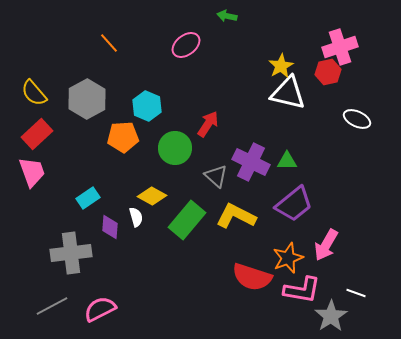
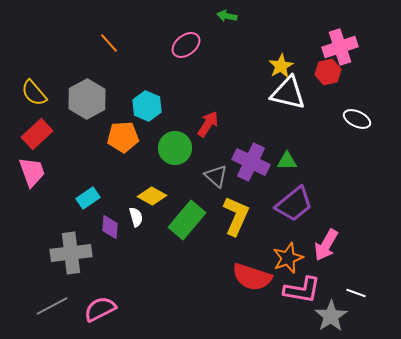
yellow L-shape: rotated 87 degrees clockwise
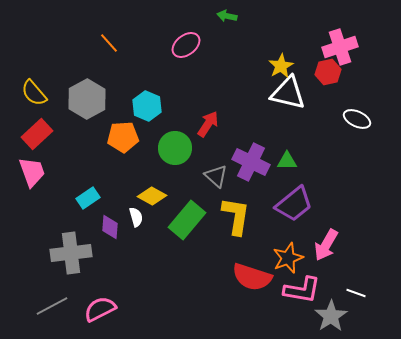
yellow L-shape: rotated 15 degrees counterclockwise
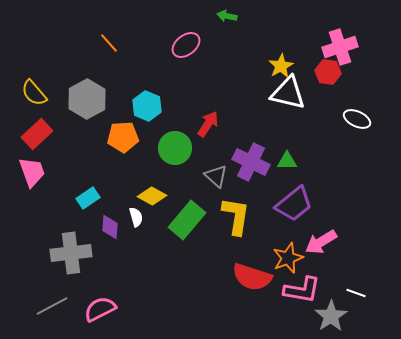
red hexagon: rotated 20 degrees clockwise
pink arrow: moved 5 px left, 3 px up; rotated 28 degrees clockwise
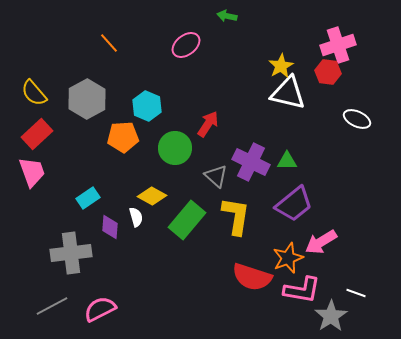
pink cross: moved 2 px left, 2 px up
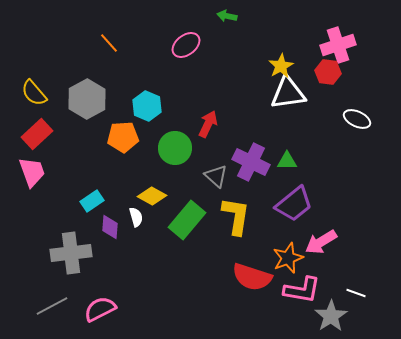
white triangle: rotated 21 degrees counterclockwise
red arrow: rotated 8 degrees counterclockwise
cyan rectangle: moved 4 px right, 3 px down
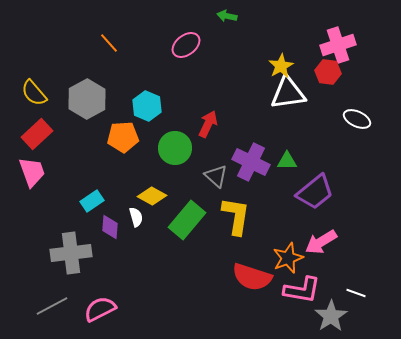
purple trapezoid: moved 21 px right, 12 px up
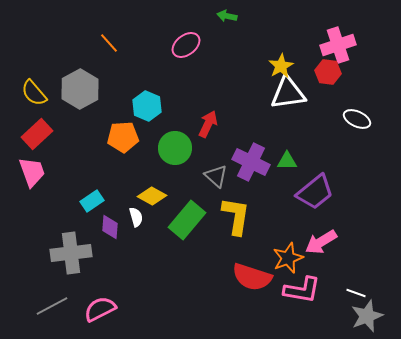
gray hexagon: moved 7 px left, 10 px up
gray star: moved 36 px right; rotated 12 degrees clockwise
